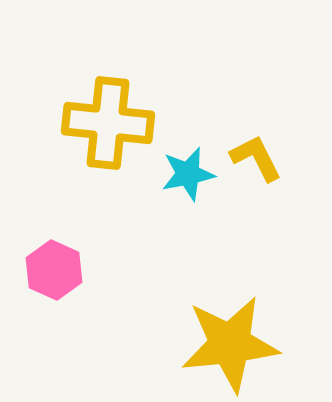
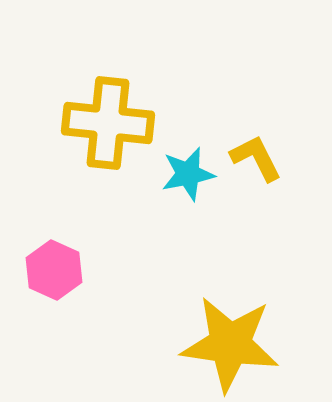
yellow star: rotated 14 degrees clockwise
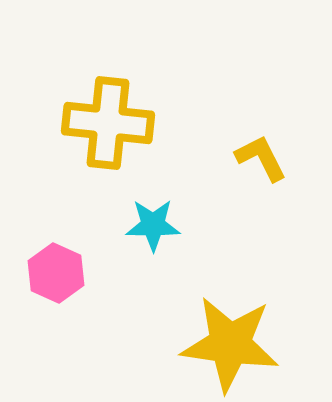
yellow L-shape: moved 5 px right
cyan star: moved 35 px left, 51 px down; rotated 12 degrees clockwise
pink hexagon: moved 2 px right, 3 px down
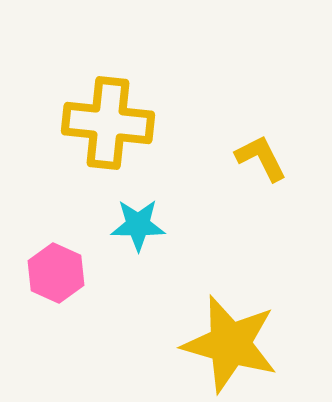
cyan star: moved 15 px left
yellow star: rotated 8 degrees clockwise
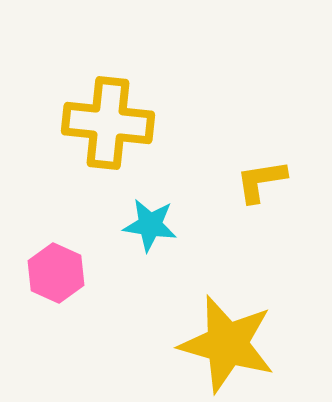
yellow L-shape: moved 23 px down; rotated 72 degrees counterclockwise
cyan star: moved 12 px right; rotated 8 degrees clockwise
yellow star: moved 3 px left
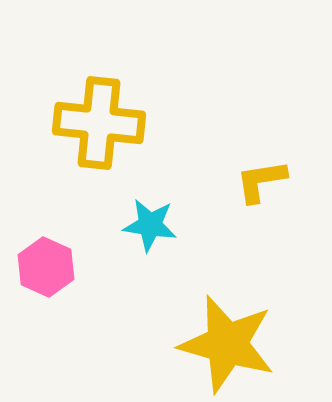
yellow cross: moved 9 px left
pink hexagon: moved 10 px left, 6 px up
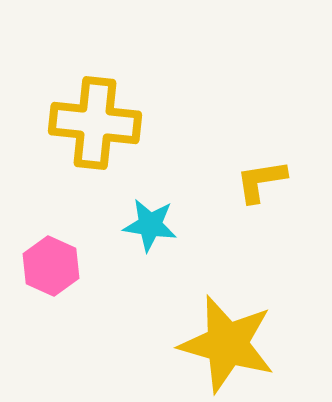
yellow cross: moved 4 px left
pink hexagon: moved 5 px right, 1 px up
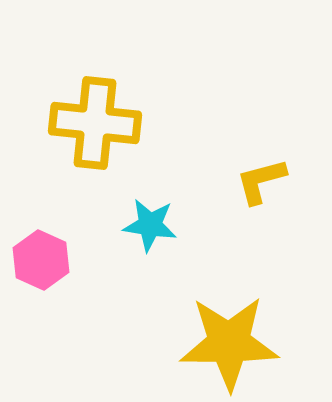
yellow L-shape: rotated 6 degrees counterclockwise
pink hexagon: moved 10 px left, 6 px up
yellow star: moved 2 px right, 1 px up; rotated 16 degrees counterclockwise
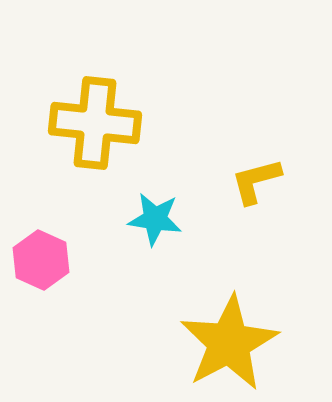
yellow L-shape: moved 5 px left
cyan star: moved 5 px right, 6 px up
yellow star: rotated 28 degrees counterclockwise
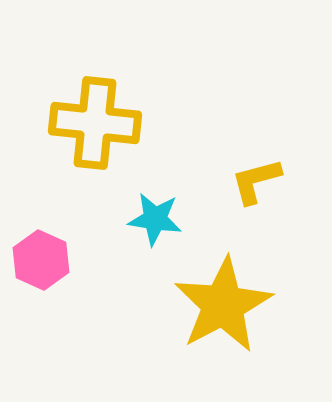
yellow star: moved 6 px left, 38 px up
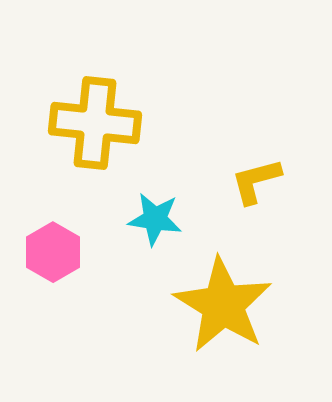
pink hexagon: moved 12 px right, 8 px up; rotated 6 degrees clockwise
yellow star: rotated 12 degrees counterclockwise
